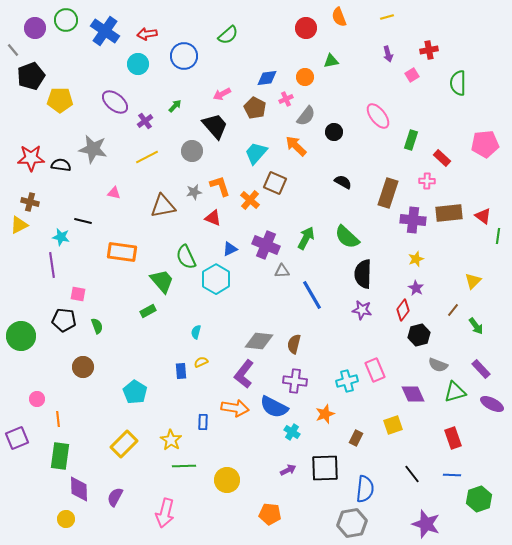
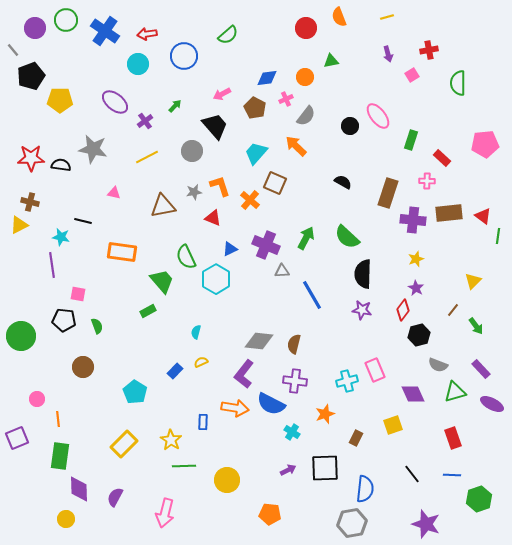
black circle at (334, 132): moved 16 px right, 6 px up
blue rectangle at (181, 371): moved 6 px left; rotated 49 degrees clockwise
blue semicircle at (274, 407): moved 3 px left, 3 px up
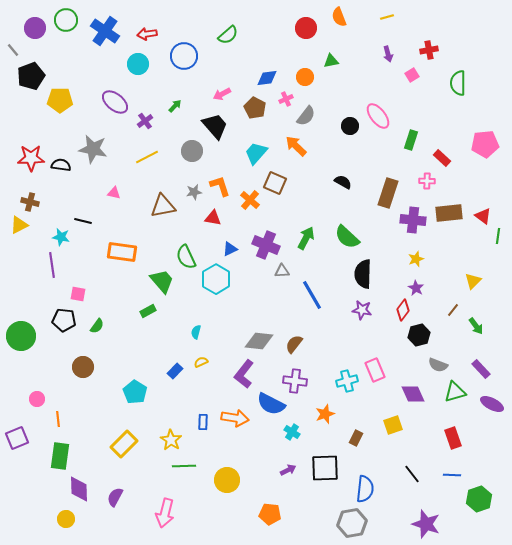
red triangle at (213, 218): rotated 12 degrees counterclockwise
green semicircle at (97, 326): rotated 56 degrees clockwise
brown semicircle at (294, 344): rotated 24 degrees clockwise
orange arrow at (235, 408): moved 10 px down
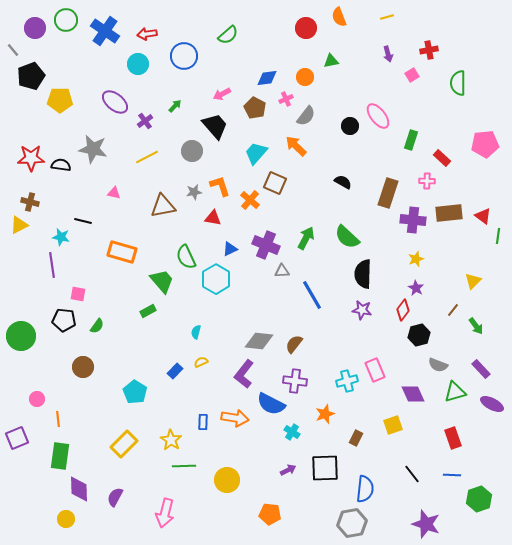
orange rectangle at (122, 252): rotated 8 degrees clockwise
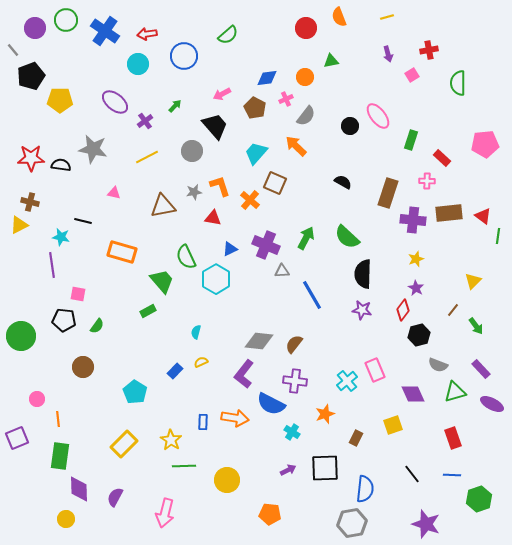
cyan cross at (347, 381): rotated 25 degrees counterclockwise
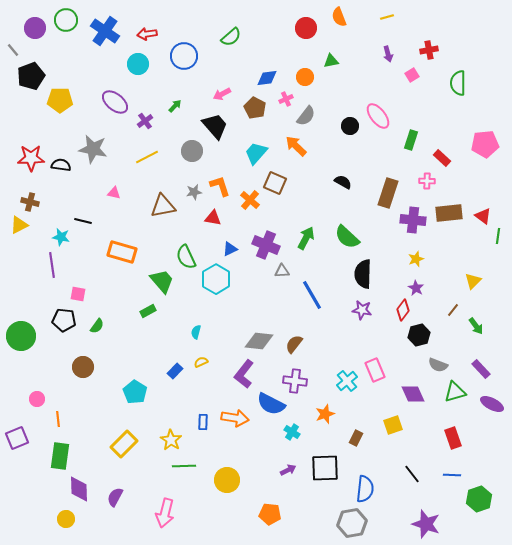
green semicircle at (228, 35): moved 3 px right, 2 px down
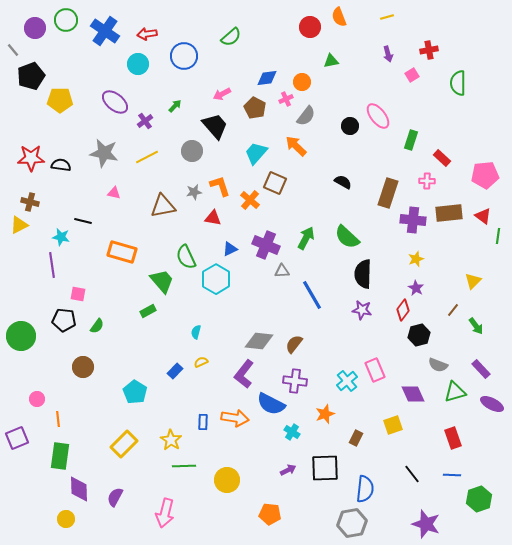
red circle at (306, 28): moved 4 px right, 1 px up
orange circle at (305, 77): moved 3 px left, 5 px down
pink pentagon at (485, 144): moved 31 px down
gray star at (93, 149): moved 11 px right, 4 px down
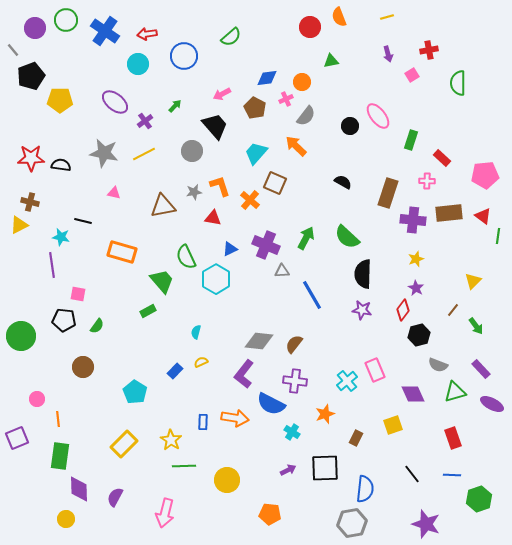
yellow line at (147, 157): moved 3 px left, 3 px up
